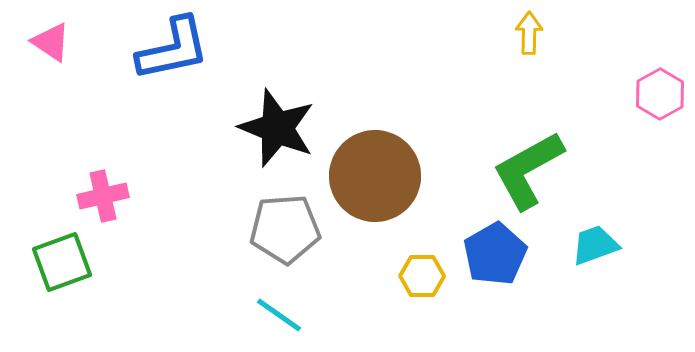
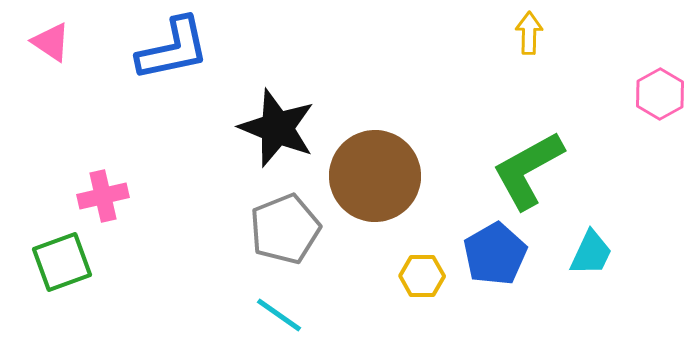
gray pentagon: rotated 18 degrees counterclockwise
cyan trapezoid: moved 4 px left, 8 px down; rotated 135 degrees clockwise
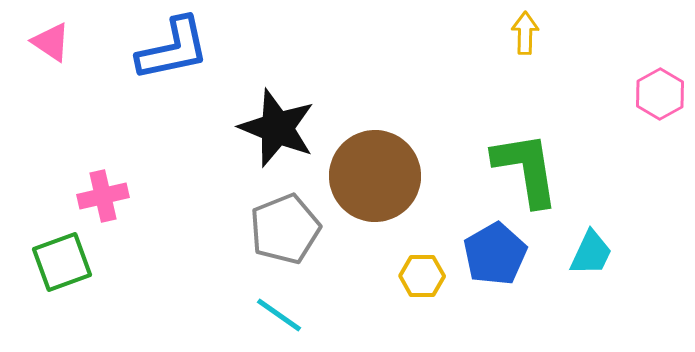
yellow arrow: moved 4 px left
green L-shape: moved 2 px left, 1 px up; rotated 110 degrees clockwise
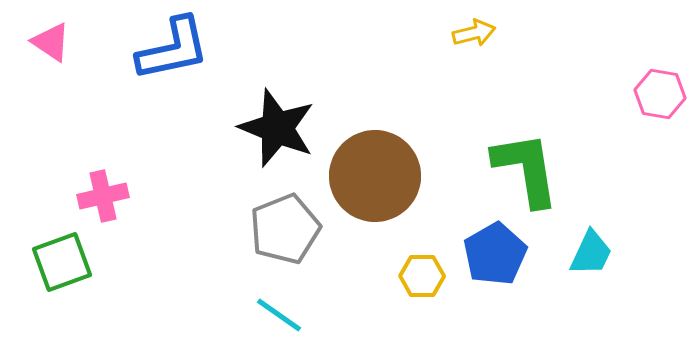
yellow arrow: moved 51 px left; rotated 75 degrees clockwise
pink hexagon: rotated 21 degrees counterclockwise
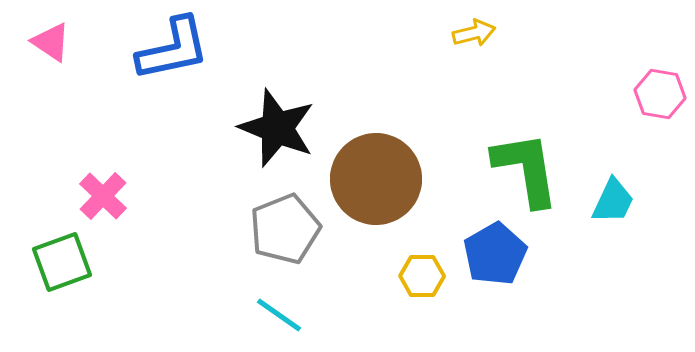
brown circle: moved 1 px right, 3 px down
pink cross: rotated 33 degrees counterclockwise
cyan trapezoid: moved 22 px right, 52 px up
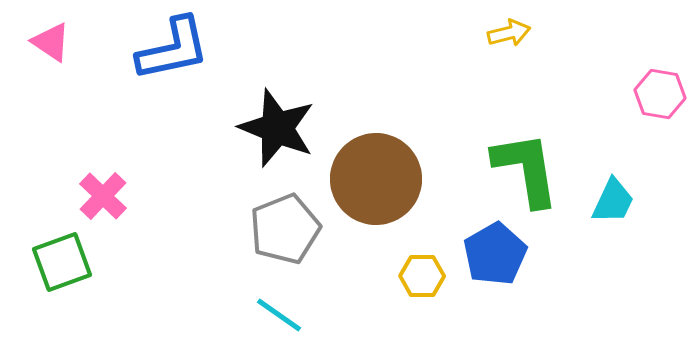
yellow arrow: moved 35 px right
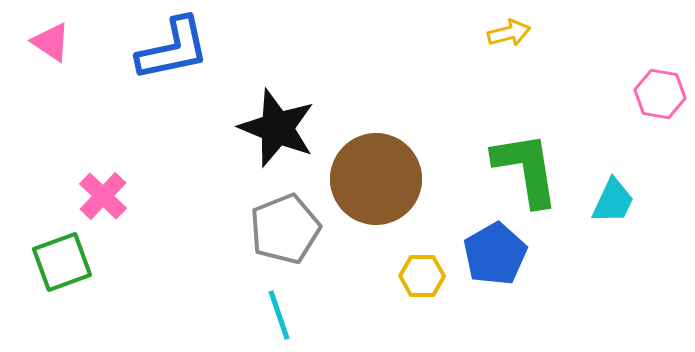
cyan line: rotated 36 degrees clockwise
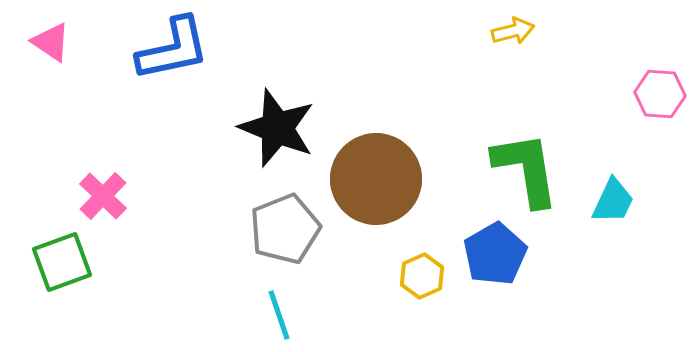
yellow arrow: moved 4 px right, 2 px up
pink hexagon: rotated 6 degrees counterclockwise
yellow hexagon: rotated 24 degrees counterclockwise
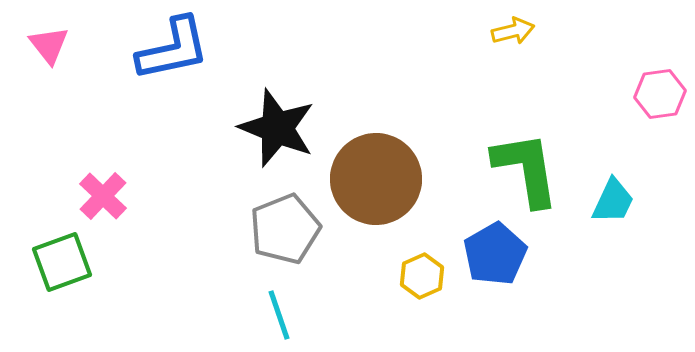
pink triangle: moved 2 px left, 3 px down; rotated 18 degrees clockwise
pink hexagon: rotated 12 degrees counterclockwise
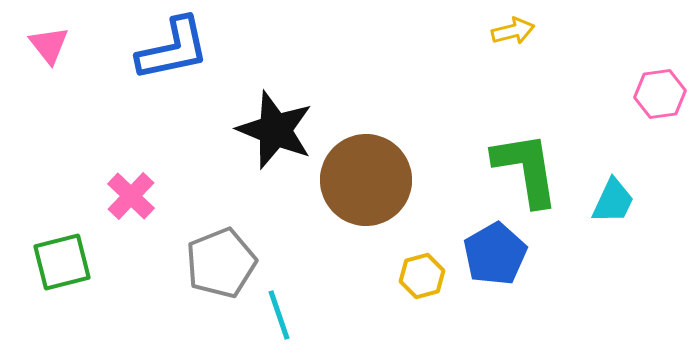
black star: moved 2 px left, 2 px down
brown circle: moved 10 px left, 1 px down
pink cross: moved 28 px right
gray pentagon: moved 64 px left, 34 px down
green square: rotated 6 degrees clockwise
yellow hexagon: rotated 9 degrees clockwise
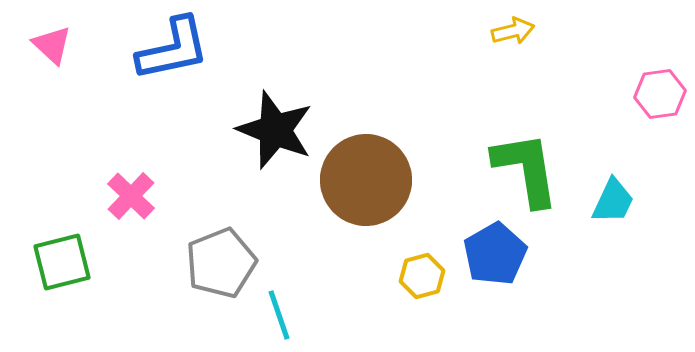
pink triangle: moved 3 px right; rotated 9 degrees counterclockwise
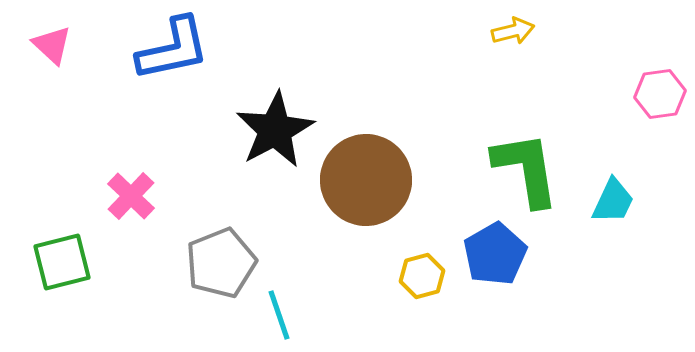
black star: rotated 22 degrees clockwise
